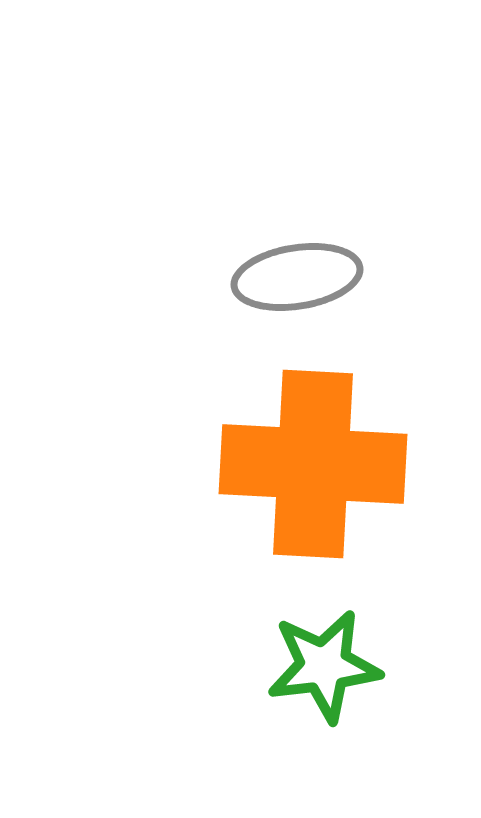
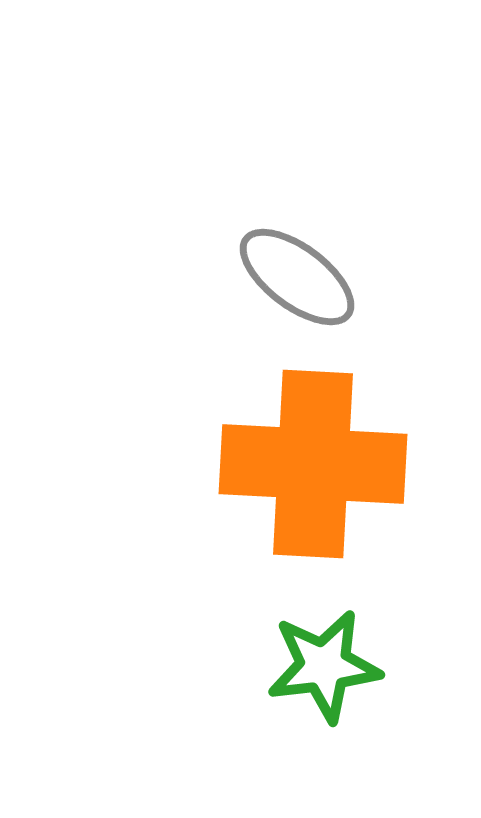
gray ellipse: rotated 46 degrees clockwise
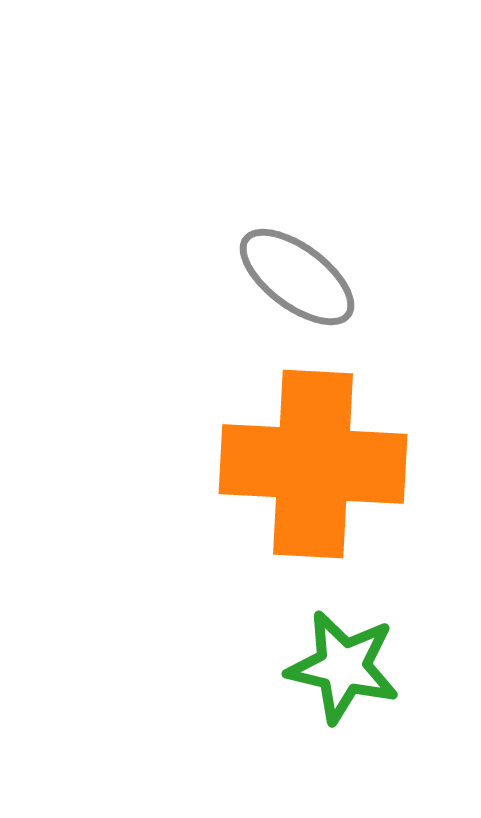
green star: moved 19 px right, 1 px down; rotated 20 degrees clockwise
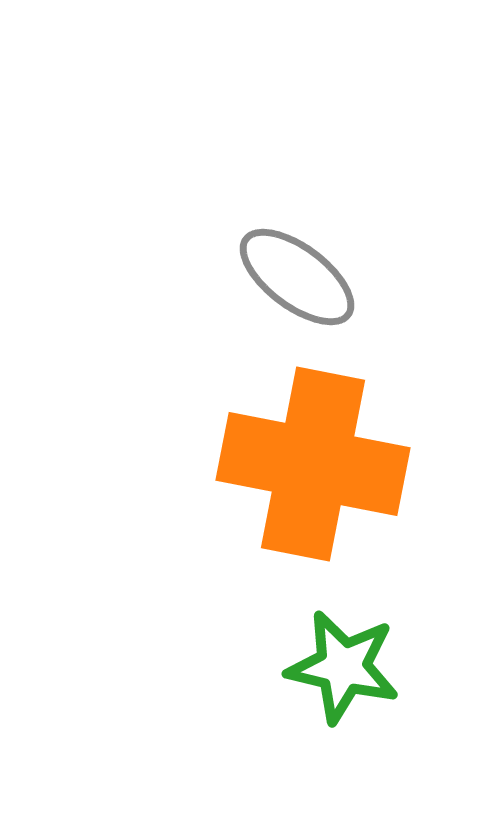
orange cross: rotated 8 degrees clockwise
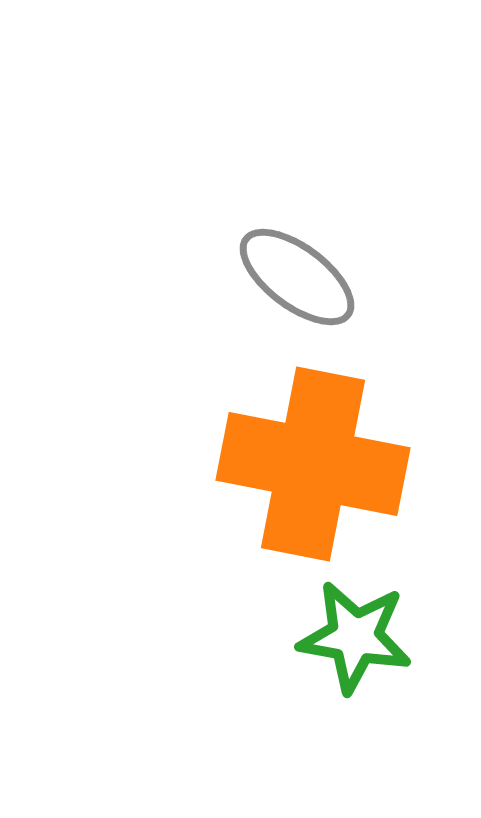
green star: moved 12 px right, 30 px up; rotated 3 degrees counterclockwise
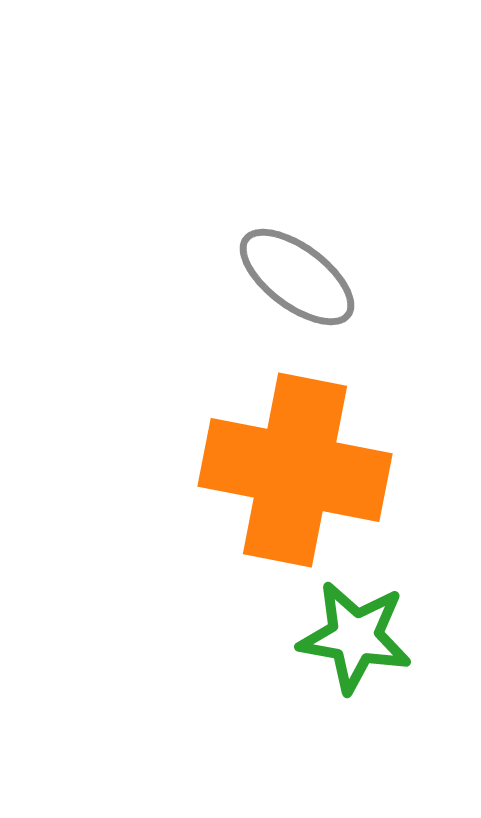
orange cross: moved 18 px left, 6 px down
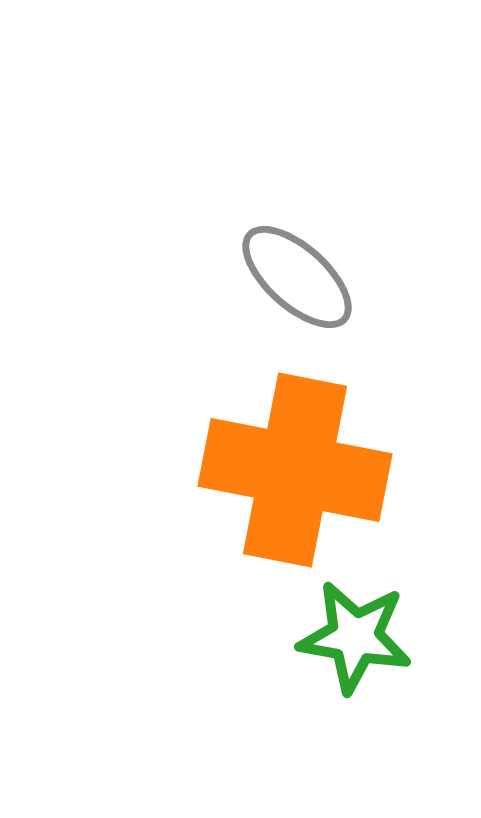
gray ellipse: rotated 5 degrees clockwise
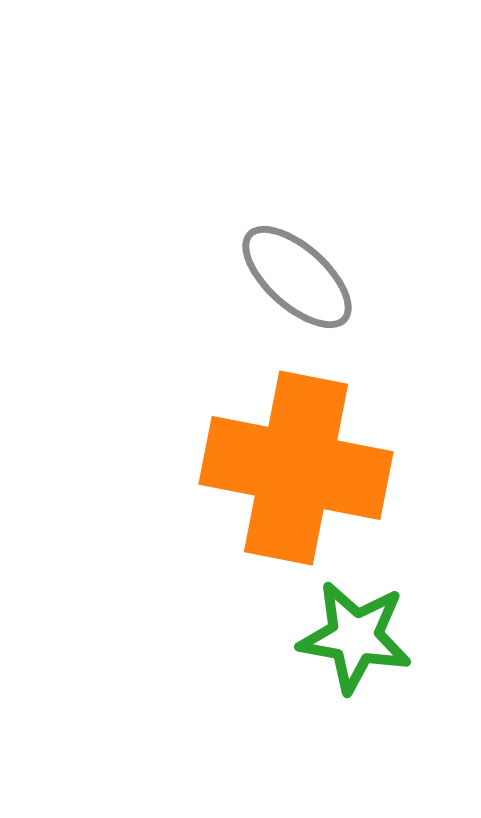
orange cross: moved 1 px right, 2 px up
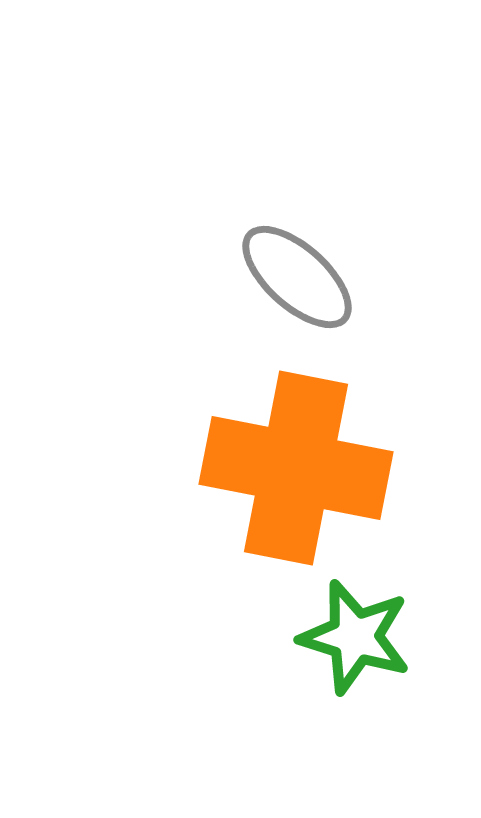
green star: rotated 7 degrees clockwise
